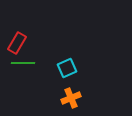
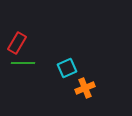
orange cross: moved 14 px right, 10 px up
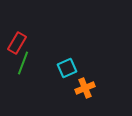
green line: rotated 70 degrees counterclockwise
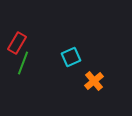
cyan square: moved 4 px right, 11 px up
orange cross: moved 9 px right, 7 px up; rotated 18 degrees counterclockwise
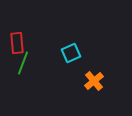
red rectangle: rotated 35 degrees counterclockwise
cyan square: moved 4 px up
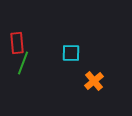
cyan square: rotated 24 degrees clockwise
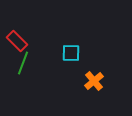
red rectangle: moved 2 px up; rotated 40 degrees counterclockwise
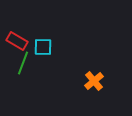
red rectangle: rotated 15 degrees counterclockwise
cyan square: moved 28 px left, 6 px up
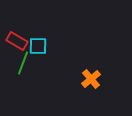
cyan square: moved 5 px left, 1 px up
orange cross: moved 3 px left, 2 px up
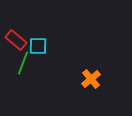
red rectangle: moved 1 px left, 1 px up; rotated 10 degrees clockwise
